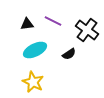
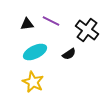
purple line: moved 2 px left
cyan ellipse: moved 2 px down
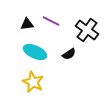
cyan ellipse: rotated 50 degrees clockwise
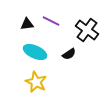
yellow star: moved 3 px right
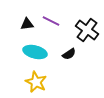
cyan ellipse: rotated 10 degrees counterclockwise
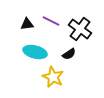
black cross: moved 7 px left, 1 px up
yellow star: moved 17 px right, 5 px up
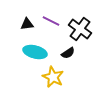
black semicircle: moved 1 px left, 1 px up
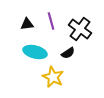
purple line: rotated 48 degrees clockwise
